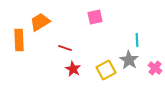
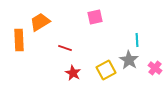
red star: moved 4 px down
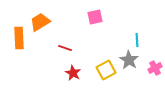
orange rectangle: moved 2 px up
pink cross: rotated 24 degrees clockwise
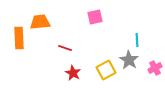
orange trapezoid: rotated 25 degrees clockwise
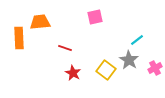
cyan line: rotated 56 degrees clockwise
yellow square: rotated 24 degrees counterclockwise
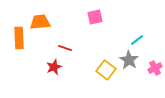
red star: moved 19 px left, 6 px up; rotated 21 degrees clockwise
